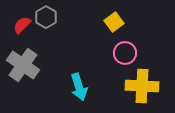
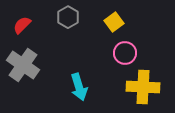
gray hexagon: moved 22 px right
yellow cross: moved 1 px right, 1 px down
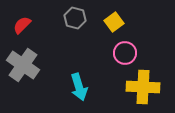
gray hexagon: moved 7 px right, 1 px down; rotated 15 degrees counterclockwise
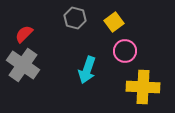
red semicircle: moved 2 px right, 9 px down
pink circle: moved 2 px up
cyan arrow: moved 8 px right, 17 px up; rotated 36 degrees clockwise
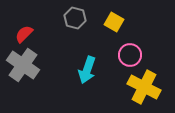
yellow square: rotated 24 degrees counterclockwise
pink circle: moved 5 px right, 4 px down
yellow cross: moved 1 px right; rotated 24 degrees clockwise
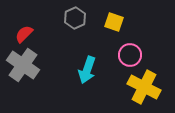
gray hexagon: rotated 20 degrees clockwise
yellow square: rotated 12 degrees counterclockwise
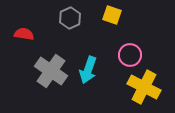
gray hexagon: moved 5 px left
yellow square: moved 2 px left, 7 px up
red semicircle: rotated 54 degrees clockwise
gray cross: moved 28 px right, 6 px down
cyan arrow: moved 1 px right
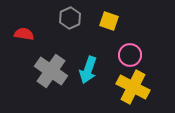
yellow square: moved 3 px left, 6 px down
yellow cross: moved 11 px left
